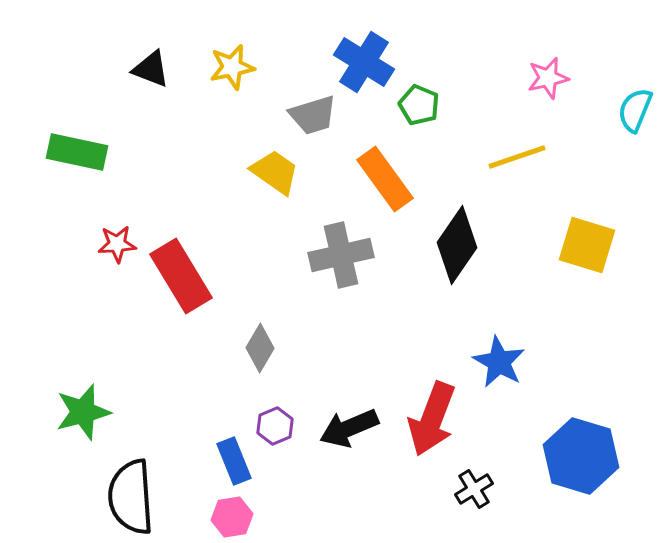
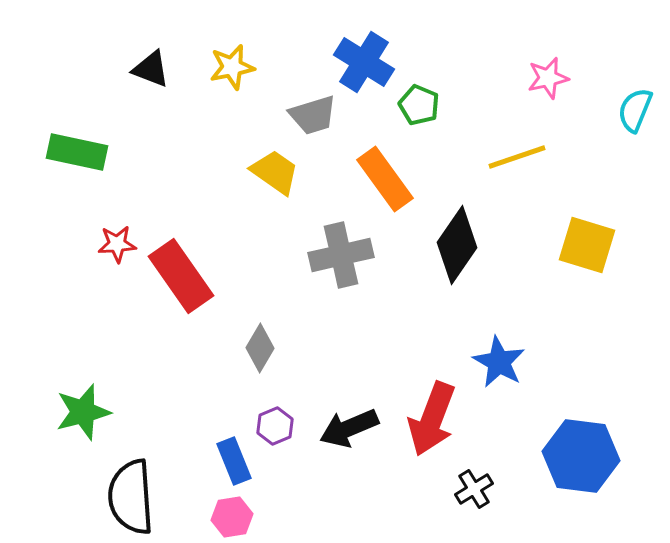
red rectangle: rotated 4 degrees counterclockwise
blue hexagon: rotated 10 degrees counterclockwise
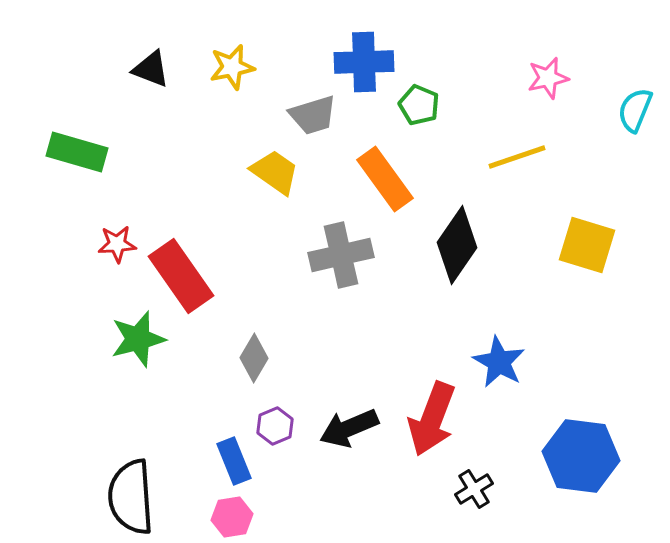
blue cross: rotated 34 degrees counterclockwise
green rectangle: rotated 4 degrees clockwise
gray diamond: moved 6 px left, 10 px down
green star: moved 55 px right, 73 px up
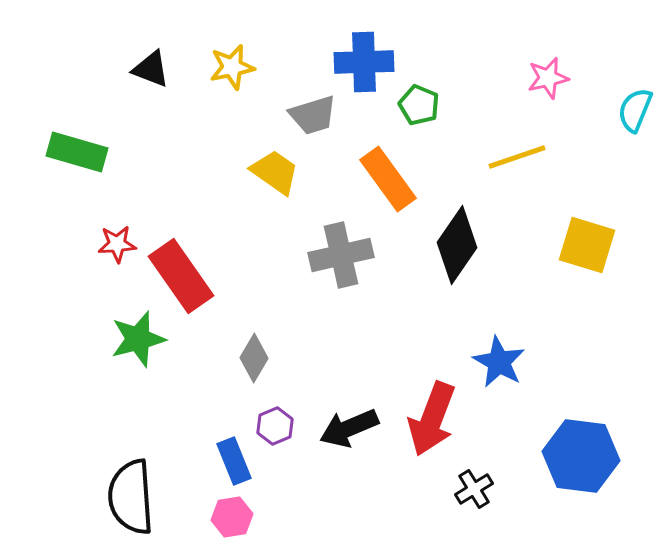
orange rectangle: moved 3 px right
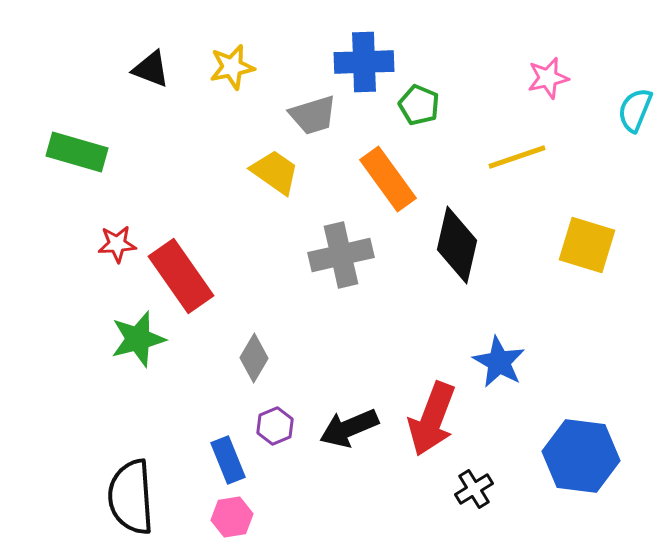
black diamond: rotated 22 degrees counterclockwise
blue rectangle: moved 6 px left, 1 px up
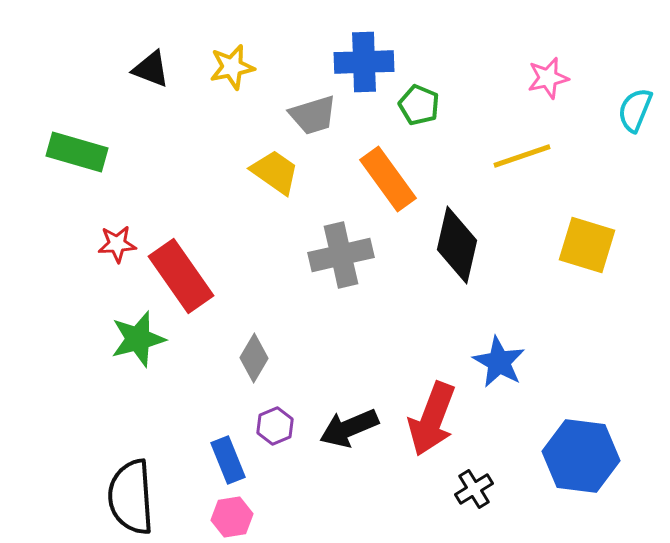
yellow line: moved 5 px right, 1 px up
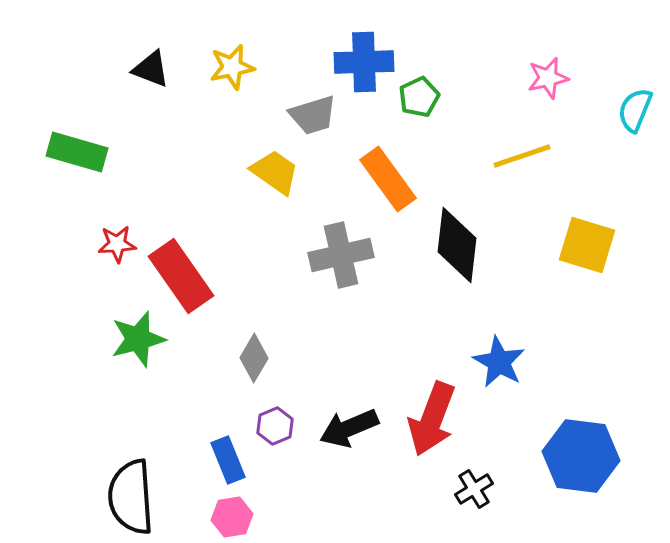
green pentagon: moved 8 px up; rotated 24 degrees clockwise
black diamond: rotated 6 degrees counterclockwise
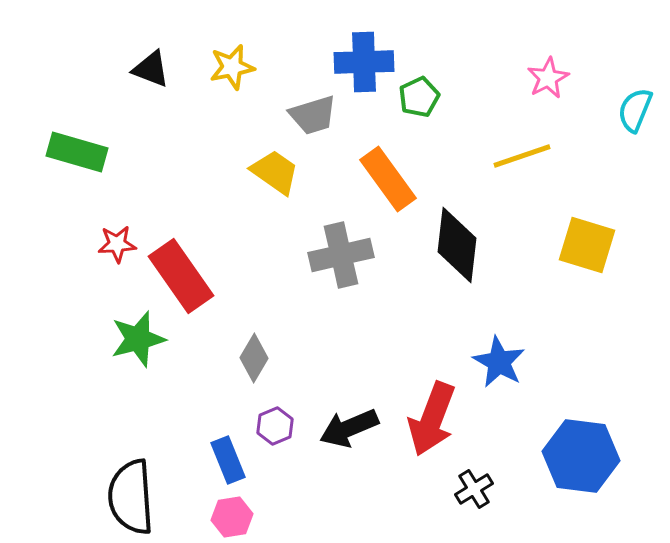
pink star: rotated 15 degrees counterclockwise
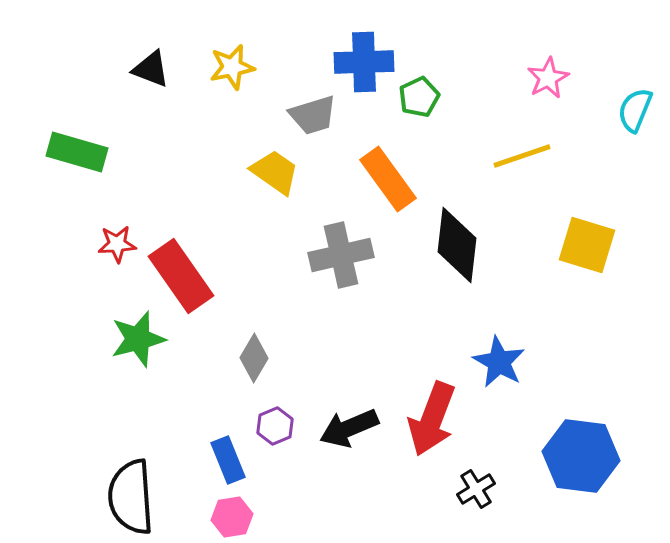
black cross: moved 2 px right
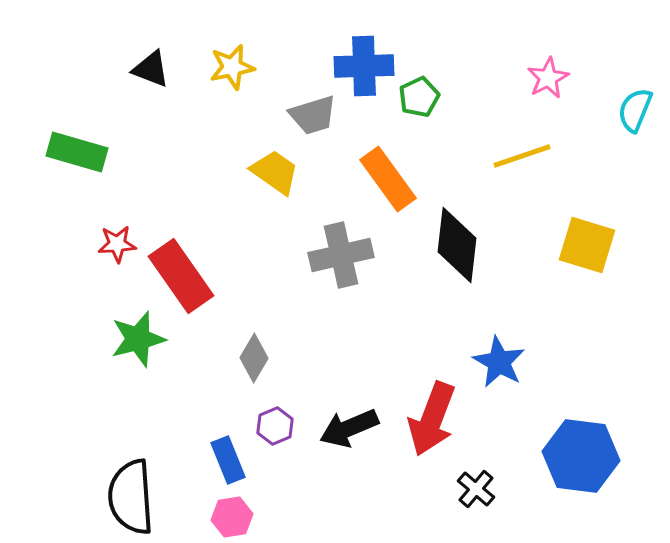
blue cross: moved 4 px down
black cross: rotated 18 degrees counterclockwise
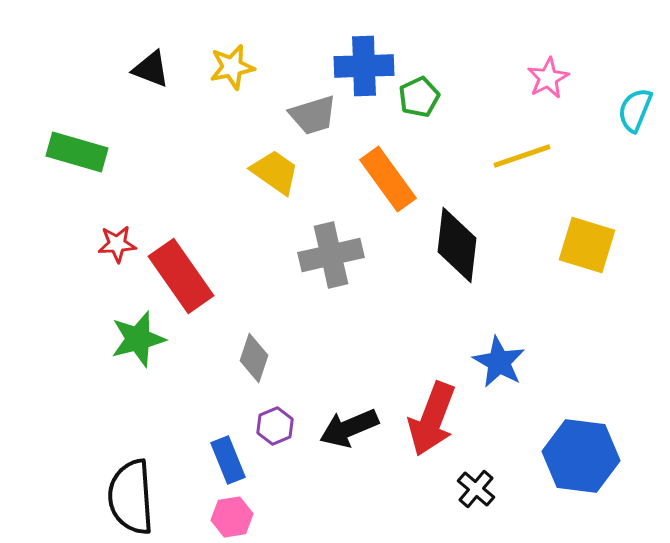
gray cross: moved 10 px left
gray diamond: rotated 12 degrees counterclockwise
